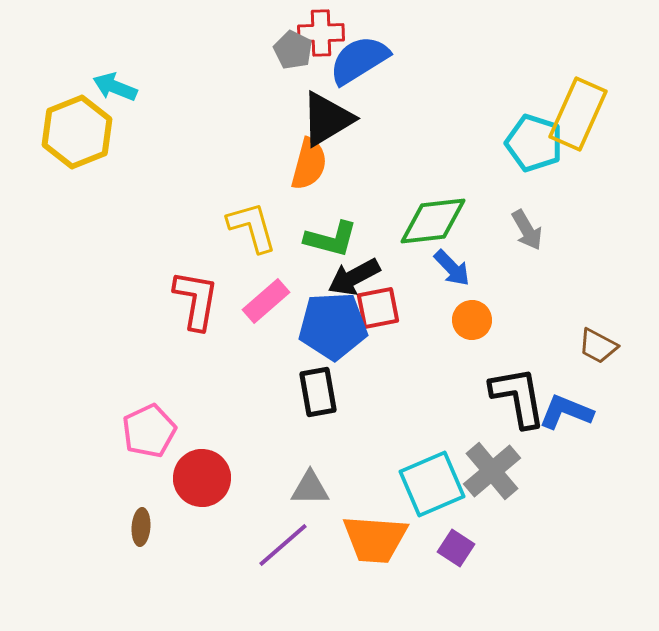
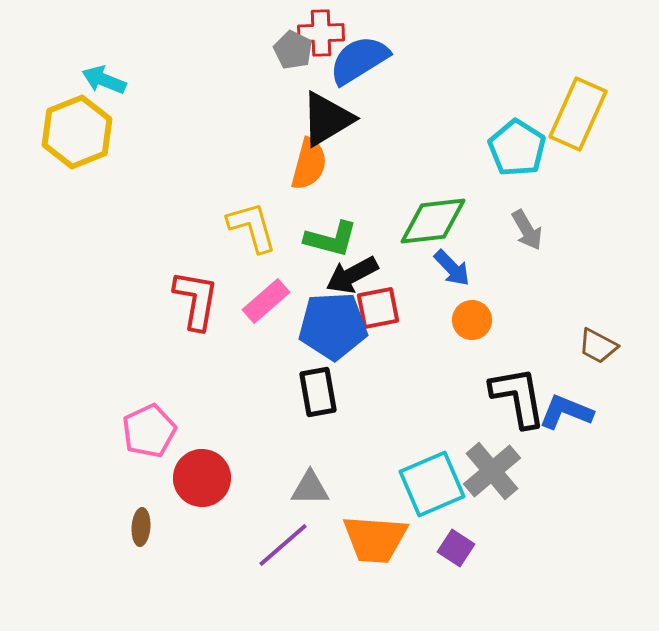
cyan arrow: moved 11 px left, 7 px up
cyan pentagon: moved 17 px left, 5 px down; rotated 14 degrees clockwise
black arrow: moved 2 px left, 2 px up
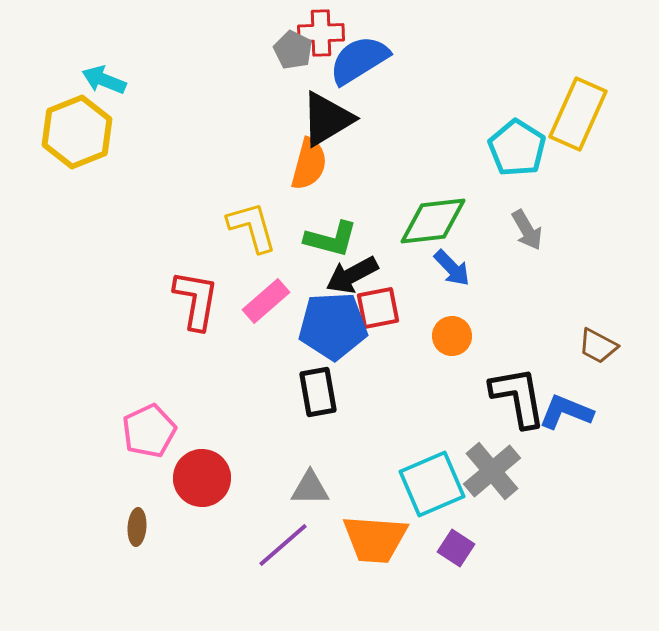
orange circle: moved 20 px left, 16 px down
brown ellipse: moved 4 px left
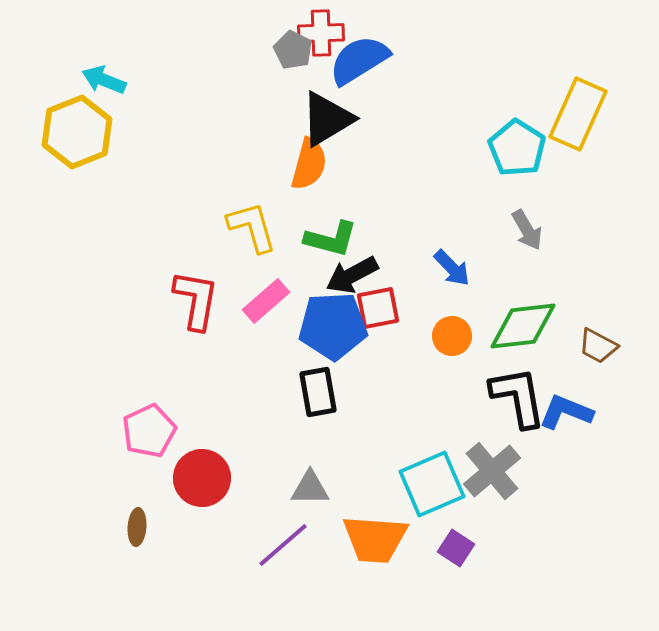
green diamond: moved 90 px right, 105 px down
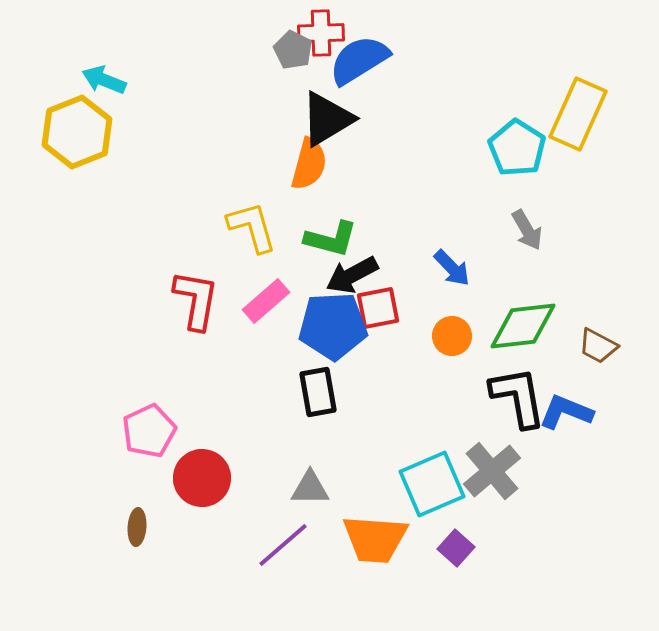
purple square: rotated 9 degrees clockwise
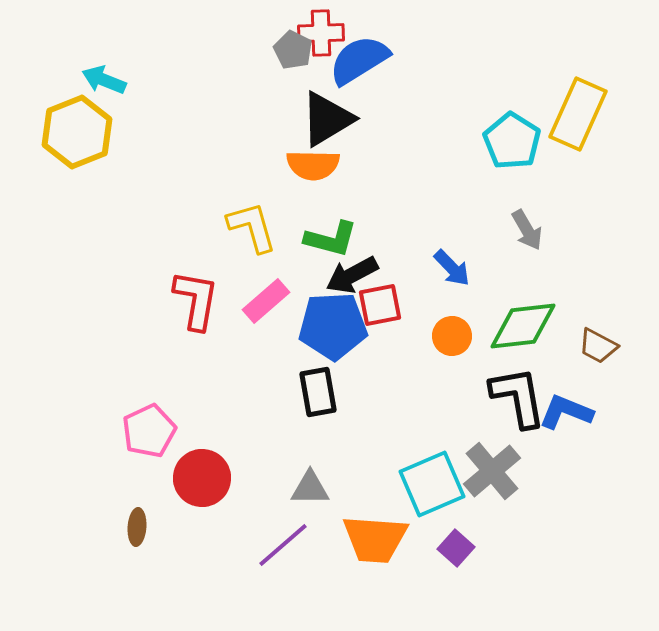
cyan pentagon: moved 5 px left, 7 px up
orange semicircle: moved 4 px right, 1 px down; rotated 76 degrees clockwise
red square: moved 2 px right, 3 px up
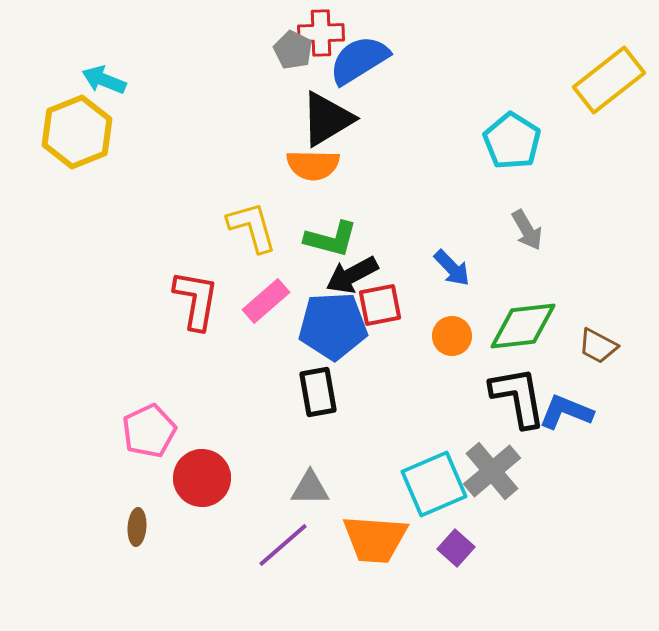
yellow rectangle: moved 31 px right, 34 px up; rotated 28 degrees clockwise
cyan square: moved 2 px right
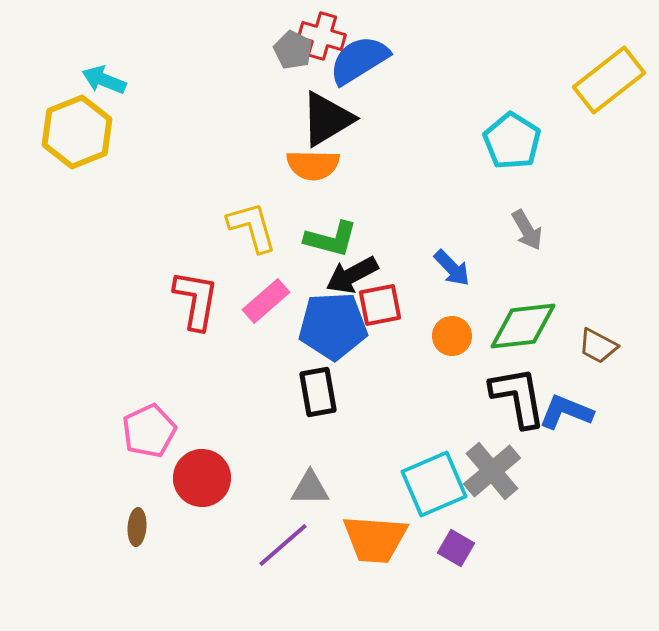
red cross: moved 1 px right, 3 px down; rotated 18 degrees clockwise
purple square: rotated 12 degrees counterclockwise
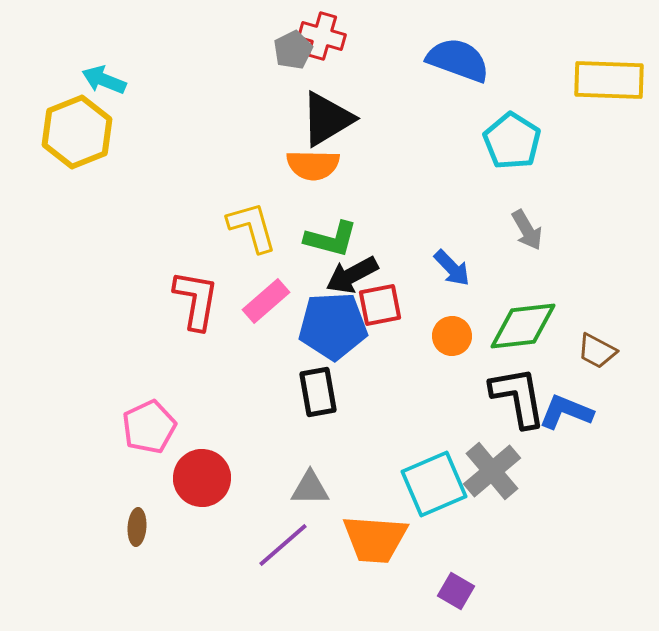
gray pentagon: rotated 18 degrees clockwise
blue semicircle: moved 99 px right; rotated 52 degrees clockwise
yellow rectangle: rotated 40 degrees clockwise
brown trapezoid: moved 1 px left, 5 px down
pink pentagon: moved 4 px up
purple square: moved 43 px down
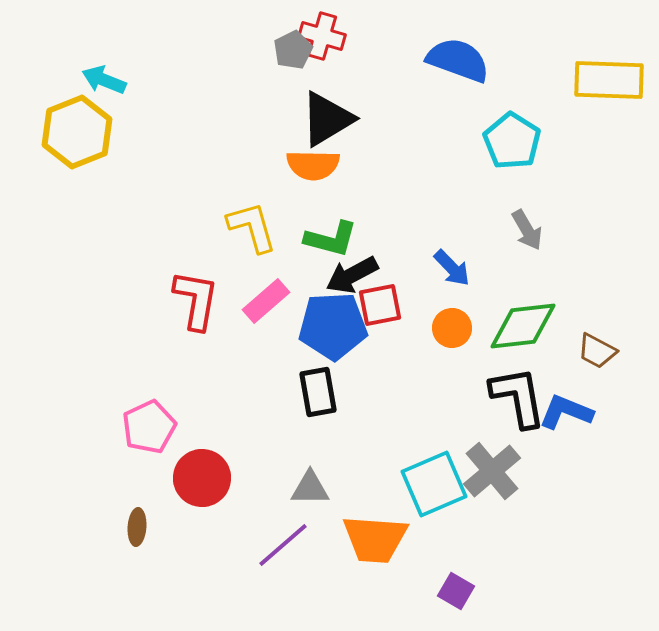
orange circle: moved 8 px up
